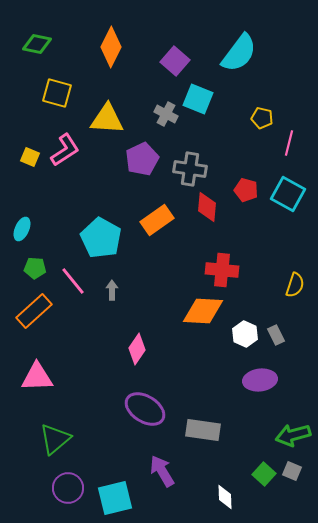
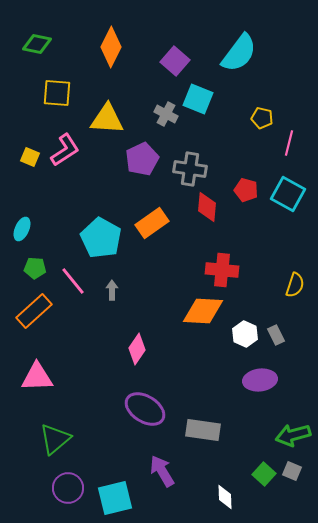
yellow square at (57, 93): rotated 12 degrees counterclockwise
orange rectangle at (157, 220): moved 5 px left, 3 px down
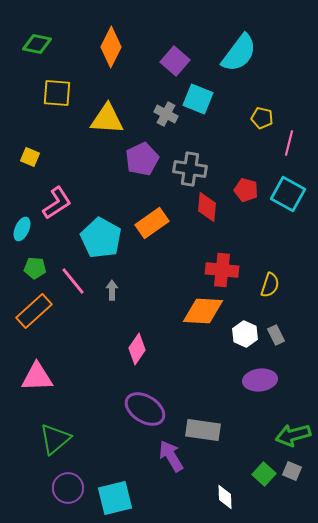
pink L-shape at (65, 150): moved 8 px left, 53 px down
yellow semicircle at (295, 285): moved 25 px left
purple arrow at (162, 471): moved 9 px right, 15 px up
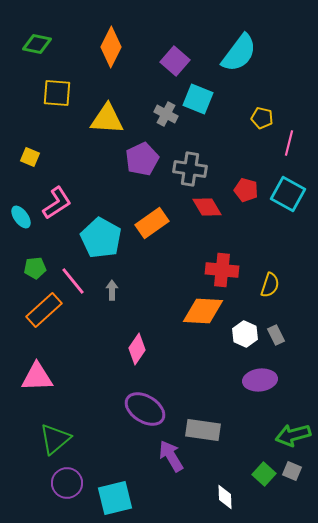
red diamond at (207, 207): rotated 36 degrees counterclockwise
cyan ellipse at (22, 229): moved 1 px left, 12 px up; rotated 60 degrees counterclockwise
green pentagon at (35, 268): rotated 10 degrees counterclockwise
orange rectangle at (34, 311): moved 10 px right, 1 px up
purple circle at (68, 488): moved 1 px left, 5 px up
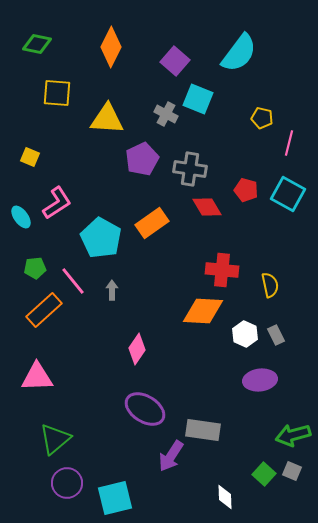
yellow semicircle at (270, 285): rotated 30 degrees counterclockwise
purple arrow at (171, 456): rotated 116 degrees counterclockwise
